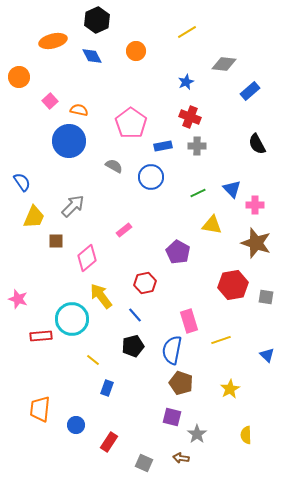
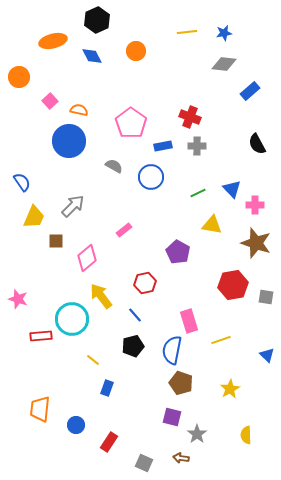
yellow line at (187, 32): rotated 24 degrees clockwise
blue star at (186, 82): moved 38 px right, 49 px up; rotated 14 degrees clockwise
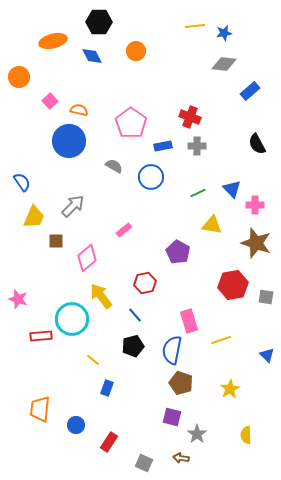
black hexagon at (97, 20): moved 2 px right, 2 px down; rotated 25 degrees clockwise
yellow line at (187, 32): moved 8 px right, 6 px up
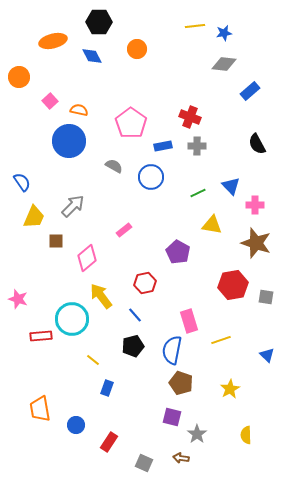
orange circle at (136, 51): moved 1 px right, 2 px up
blue triangle at (232, 189): moved 1 px left, 3 px up
orange trapezoid at (40, 409): rotated 16 degrees counterclockwise
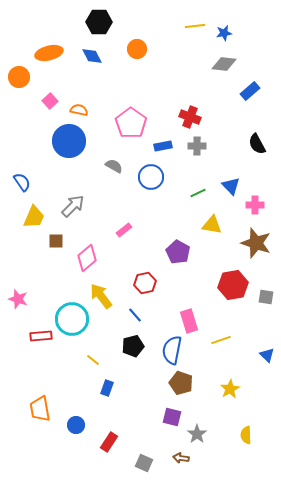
orange ellipse at (53, 41): moved 4 px left, 12 px down
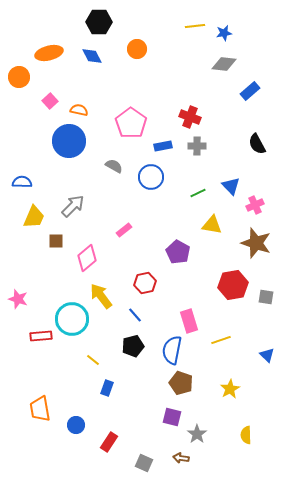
blue semicircle at (22, 182): rotated 54 degrees counterclockwise
pink cross at (255, 205): rotated 24 degrees counterclockwise
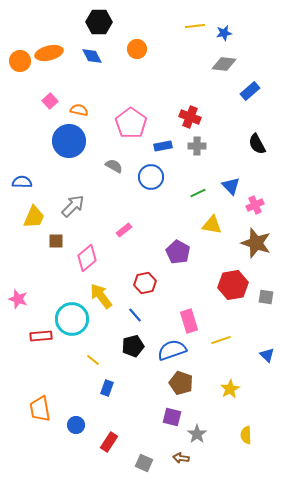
orange circle at (19, 77): moved 1 px right, 16 px up
blue semicircle at (172, 350): rotated 60 degrees clockwise
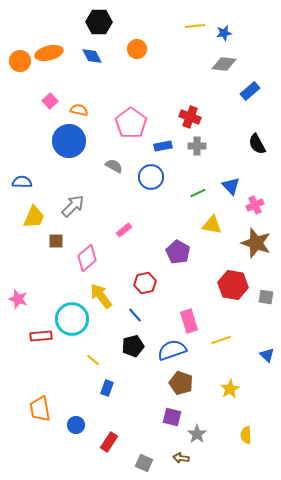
red hexagon at (233, 285): rotated 20 degrees clockwise
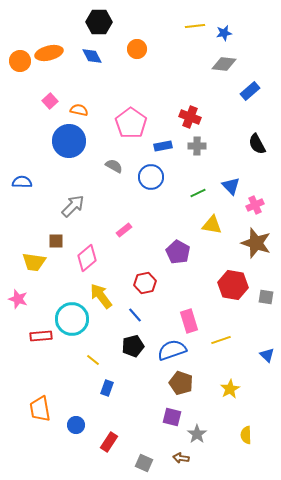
yellow trapezoid at (34, 217): moved 45 px down; rotated 75 degrees clockwise
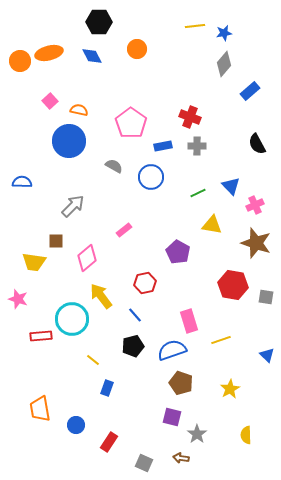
gray diamond at (224, 64): rotated 55 degrees counterclockwise
